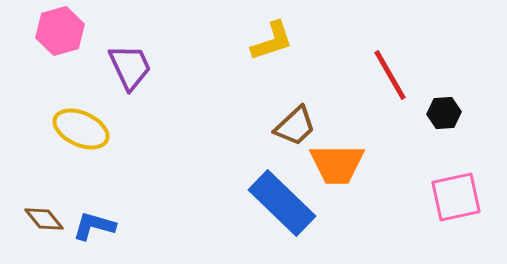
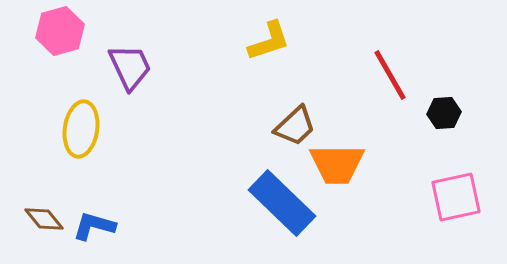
yellow L-shape: moved 3 px left
yellow ellipse: rotated 74 degrees clockwise
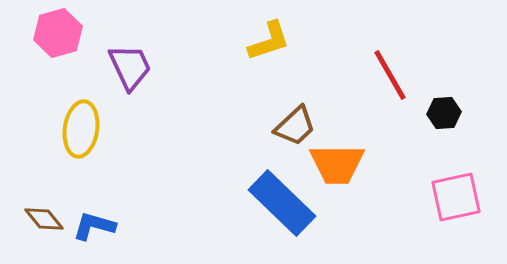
pink hexagon: moved 2 px left, 2 px down
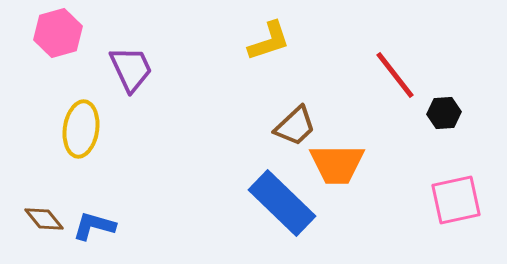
purple trapezoid: moved 1 px right, 2 px down
red line: moved 5 px right; rotated 8 degrees counterclockwise
pink square: moved 3 px down
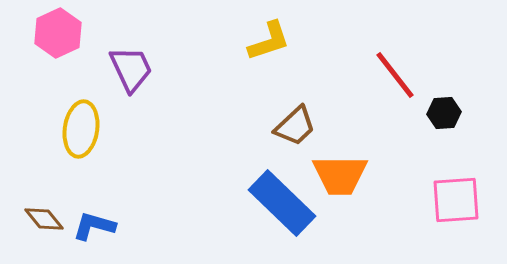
pink hexagon: rotated 9 degrees counterclockwise
orange trapezoid: moved 3 px right, 11 px down
pink square: rotated 8 degrees clockwise
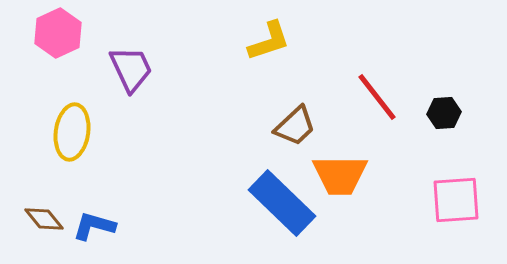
red line: moved 18 px left, 22 px down
yellow ellipse: moved 9 px left, 3 px down
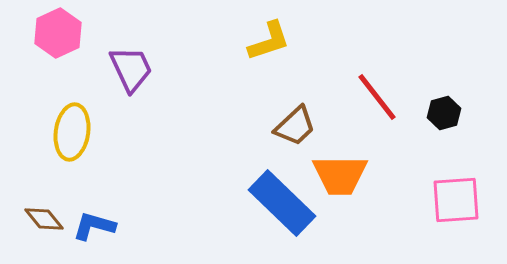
black hexagon: rotated 12 degrees counterclockwise
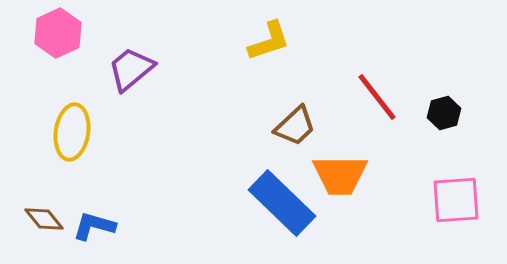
purple trapezoid: rotated 105 degrees counterclockwise
